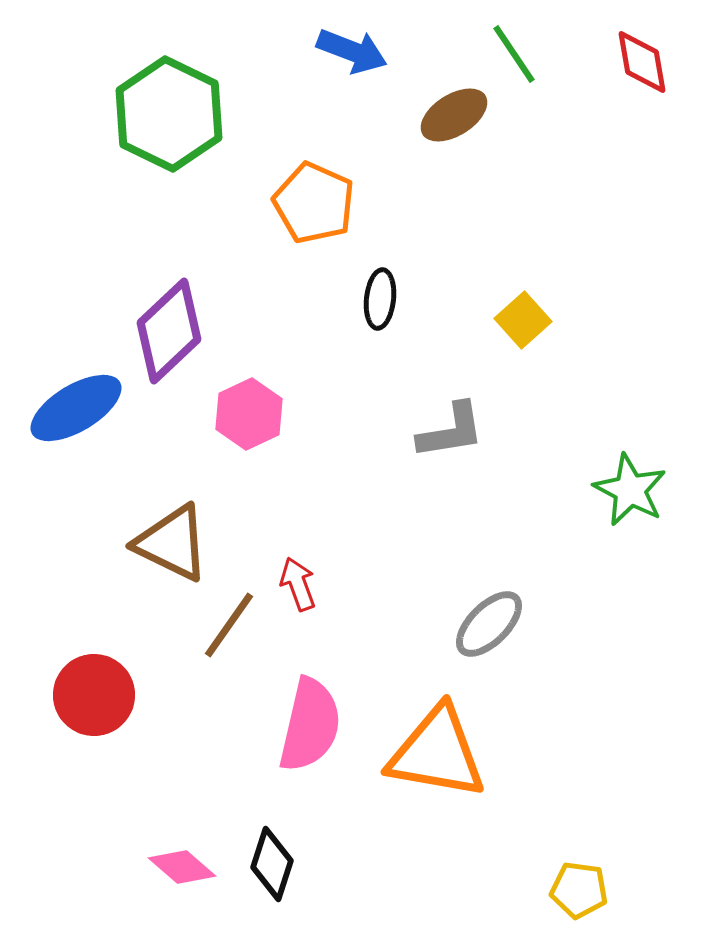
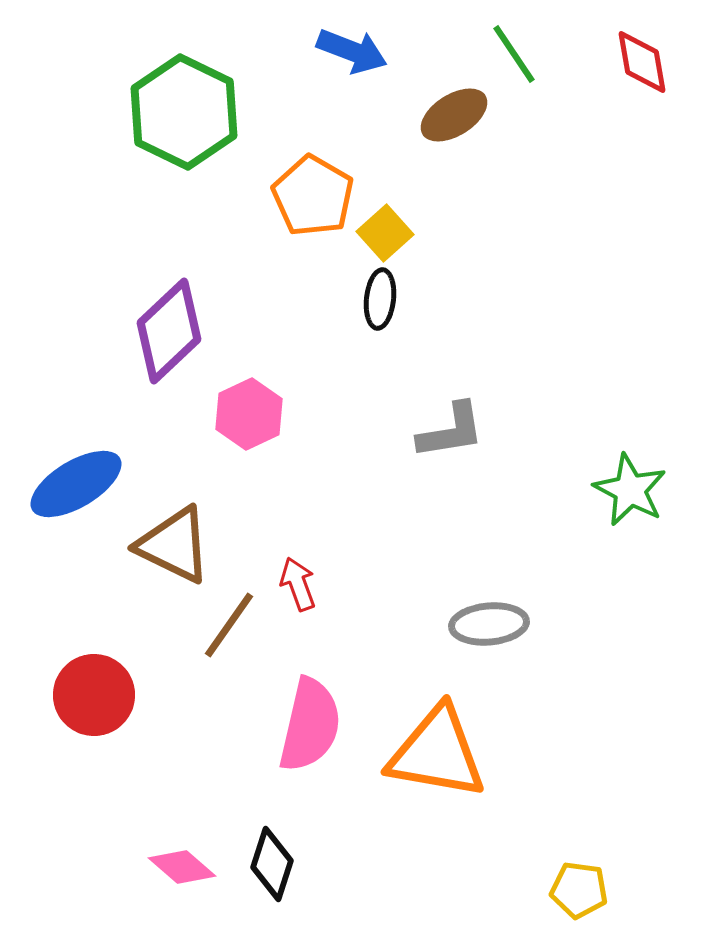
green hexagon: moved 15 px right, 2 px up
orange pentagon: moved 1 px left, 7 px up; rotated 6 degrees clockwise
yellow square: moved 138 px left, 87 px up
blue ellipse: moved 76 px down
brown triangle: moved 2 px right, 2 px down
gray ellipse: rotated 40 degrees clockwise
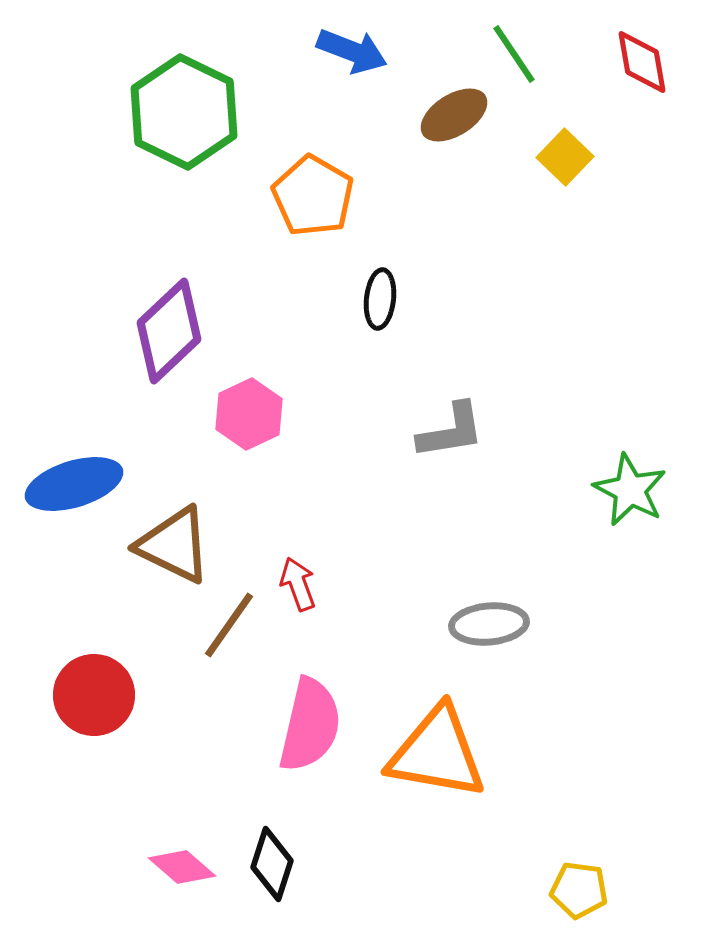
yellow square: moved 180 px right, 76 px up; rotated 4 degrees counterclockwise
blue ellipse: moved 2 px left; rotated 14 degrees clockwise
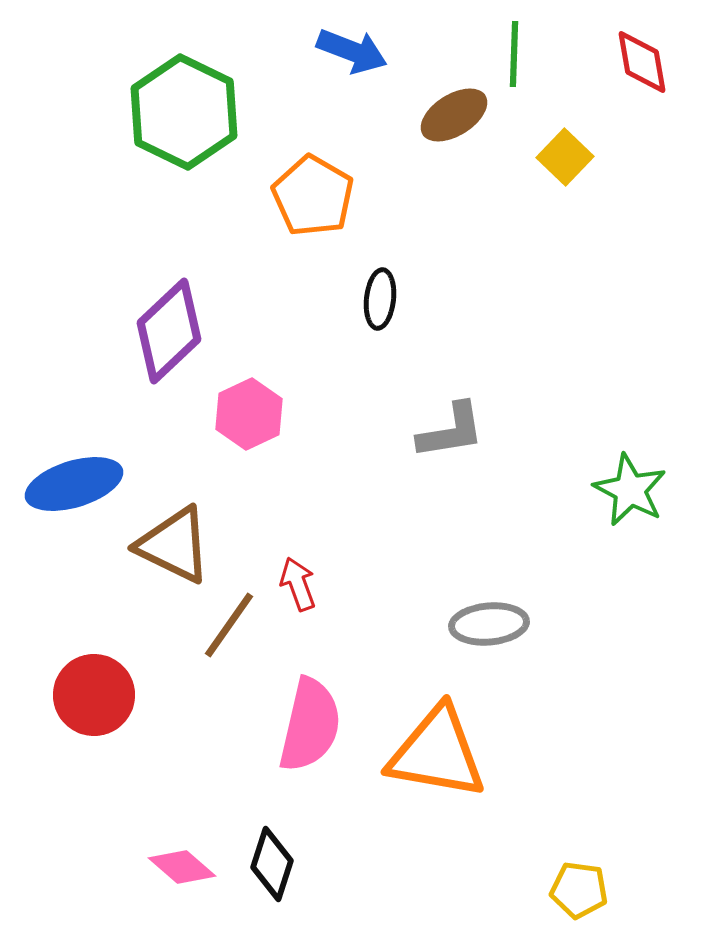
green line: rotated 36 degrees clockwise
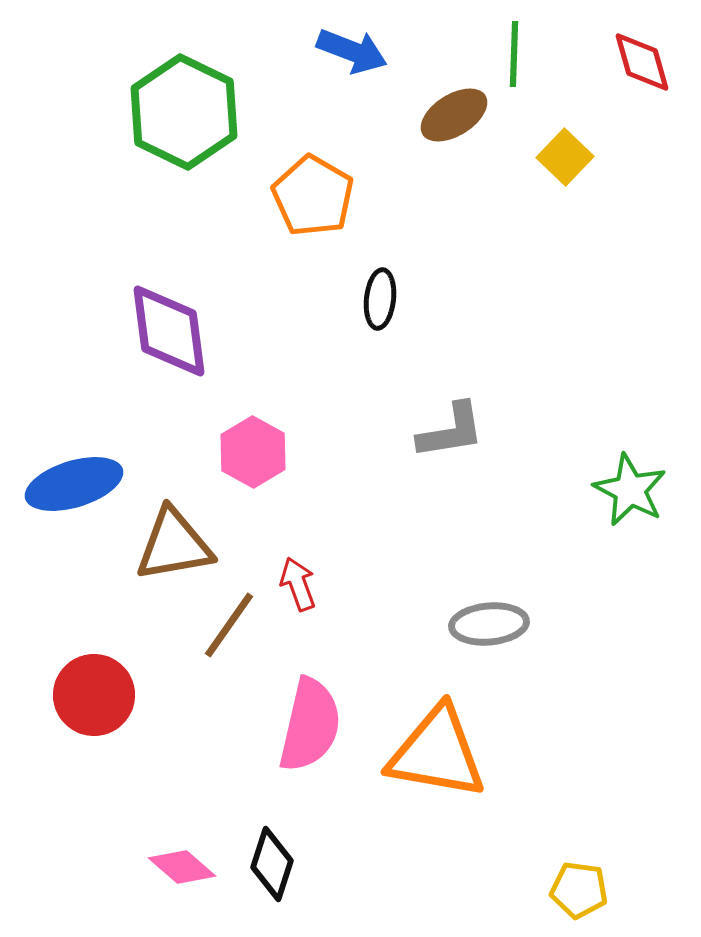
red diamond: rotated 6 degrees counterclockwise
purple diamond: rotated 54 degrees counterclockwise
pink hexagon: moved 4 px right, 38 px down; rotated 6 degrees counterclockwise
brown triangle: rotated 36 degrees counterclockwise
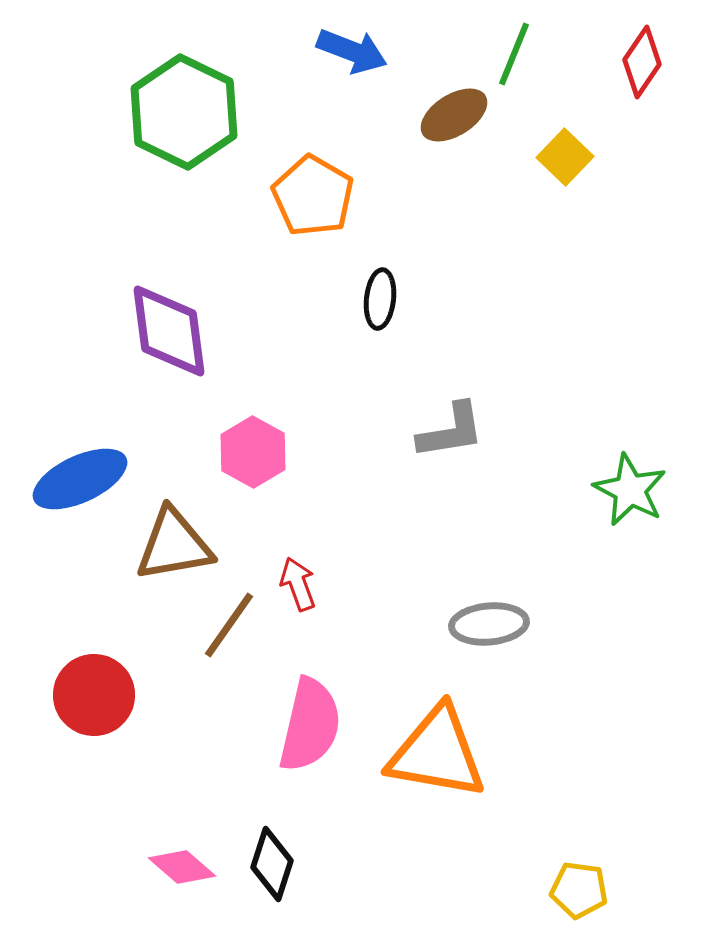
green line: rotated 20 degrees clockwise
red diamond: rotated 50 degrees clockwise
blue ellipse: moved 6 px right, 5 px up; rotated 8 degrees counterclockwise
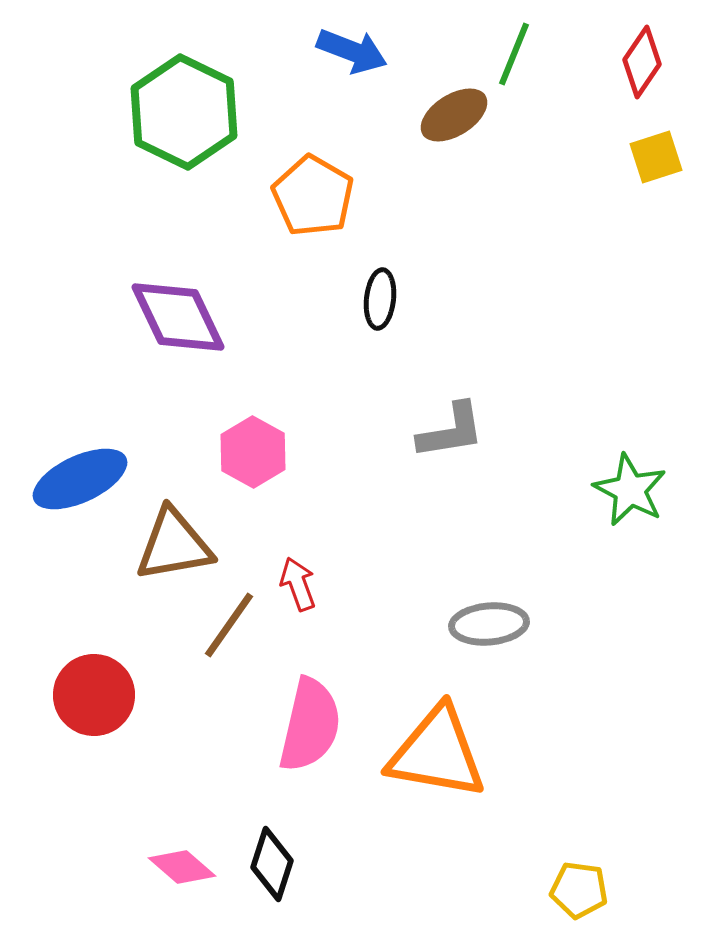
yellow square: moved 91 px right; rotated 28 degrees clockwise
purple diamond: moved 9 px right, 14 px up; rotated 18 degrees counterclockwise
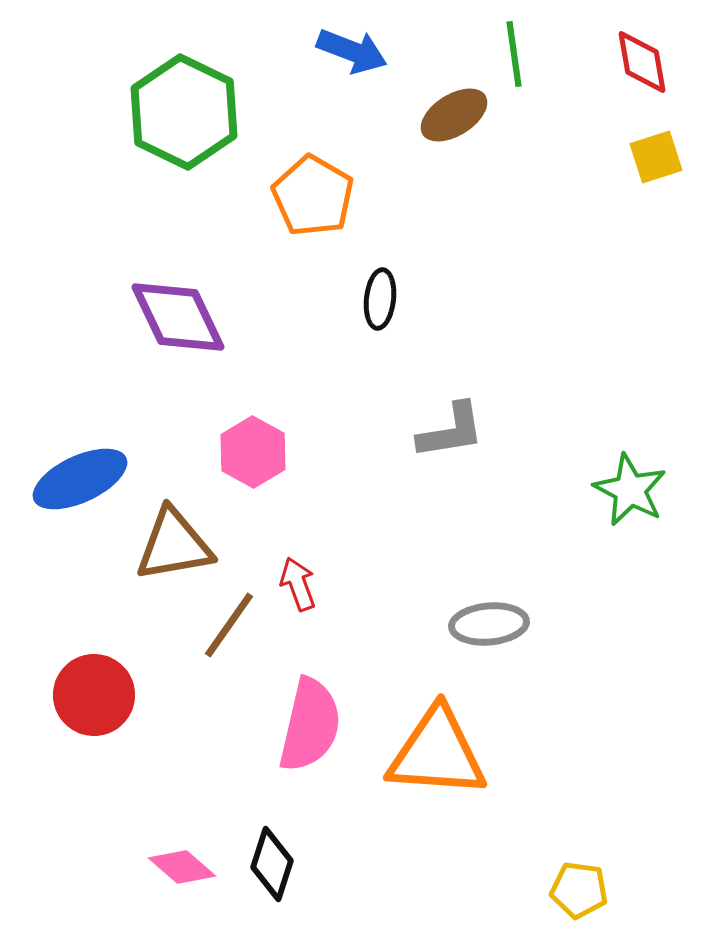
green line: rotated 30 degrees counterclockwise
red diamond: rotated 44 degrees counterclockwise
orange triangle: rotated 6 degrees counterclockwise
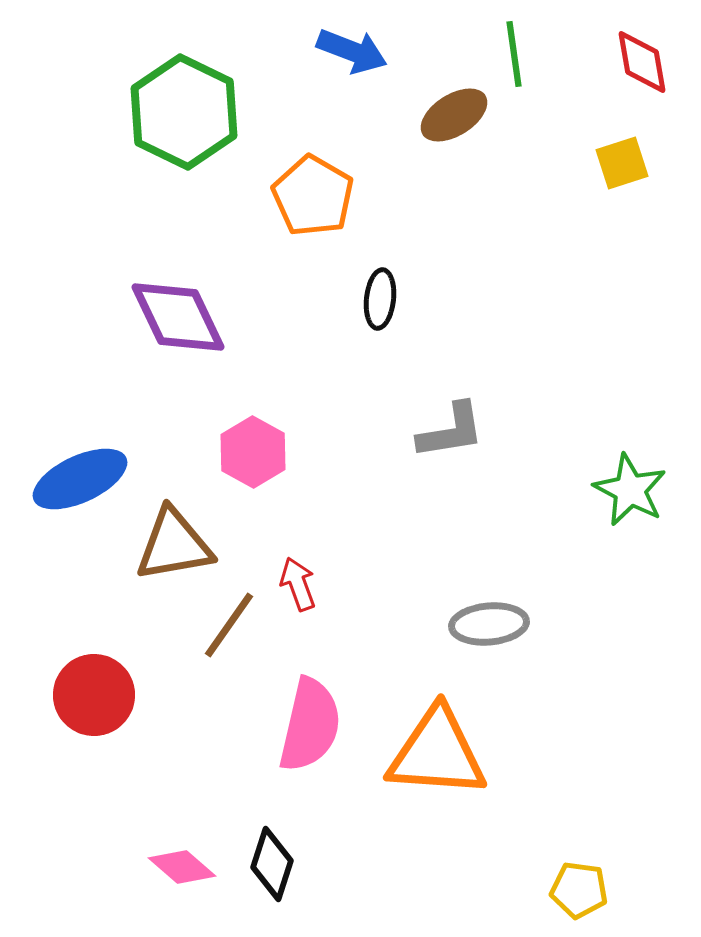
yellow square: moved 34 px left, 6 px down
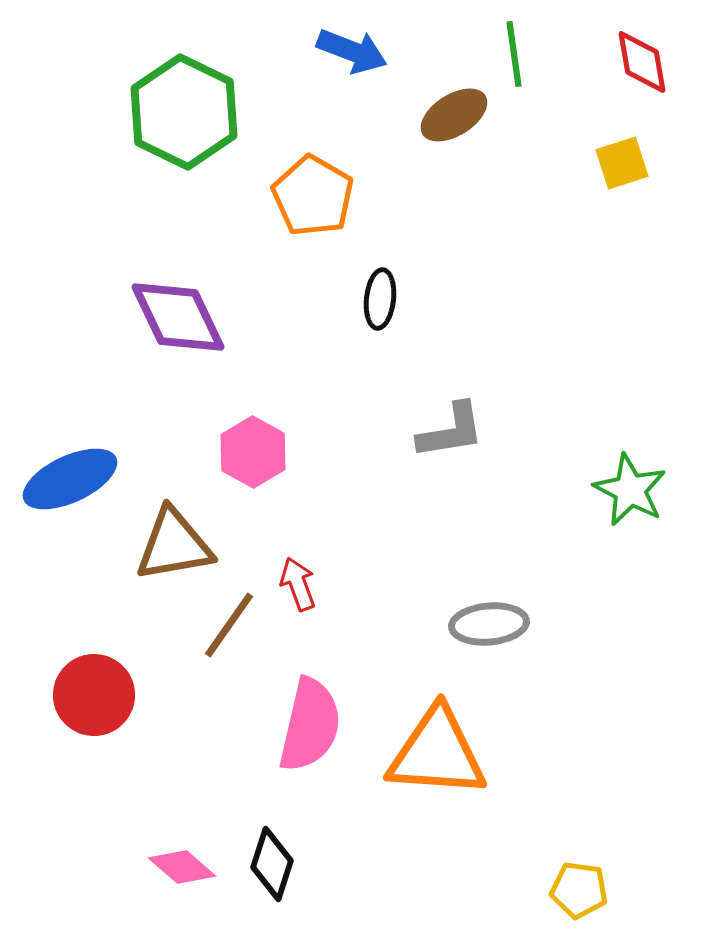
blue ellipse: moved 10 px left
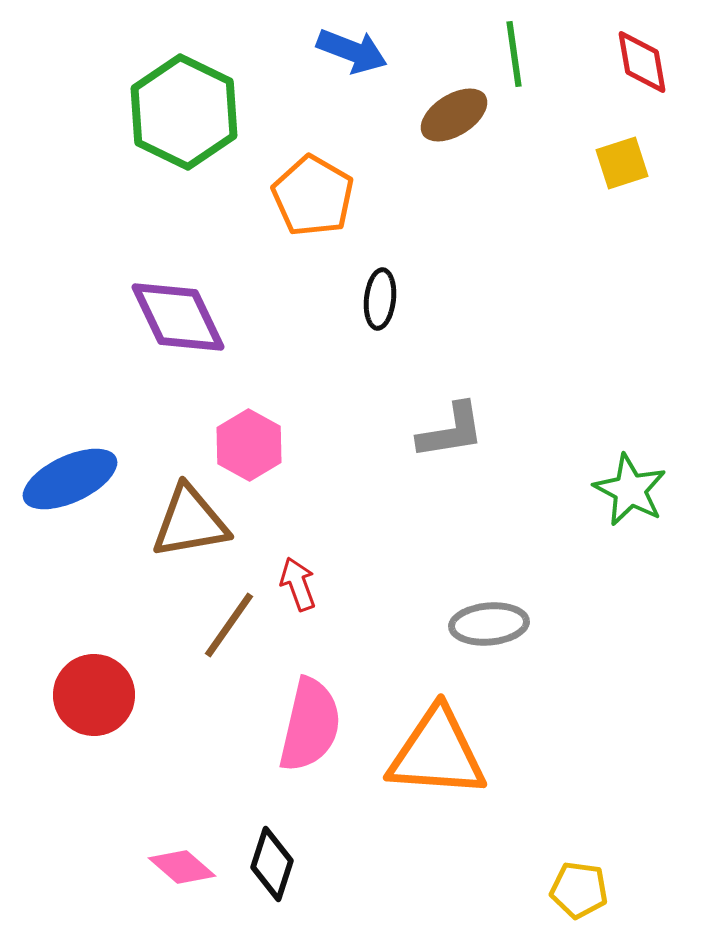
pink hexagon: moved 4 px left, 7 px up
brown triangle: moved 16 px right, 23 px up
